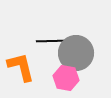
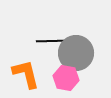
orange L-shape: moved 5 px right, 7 px down
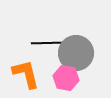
black line: moved 5 px left, 2 px down
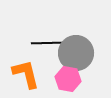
pink hexagon: moved 2 px right, 1 px down
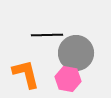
black line: moved 8 px up
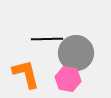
black line: moved 4 px down
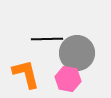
gray circle: moved 1 px right
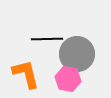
gray circle: moved 1 px down
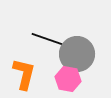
black line: rotated 20 degrees clockwise
orange L-shape: moved 2 px left; rotated 28 degrees clockwise
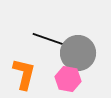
black line: moved 1 px right
gray circle: moved 1 px right, 1 px up
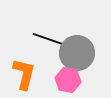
gray circle: moved 1 px left
pink hexagon: moved 1 px down
